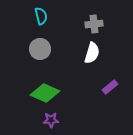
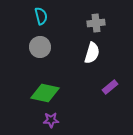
gray cross: moved 2 px right, 1 px up
gray circle: moved 2 px up
green diamond: rotated 12 degrees counterclockwise
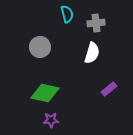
cyan semicircle: moved 26 px right, 2 px up
purple rectangle: moved 1 px left, 2 px down
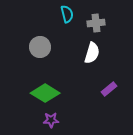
green diamond: rotated 20 degrees clockwise
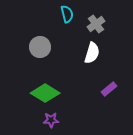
gray cross: moved 1 px down; rotated 30 degrees counterclockwise
